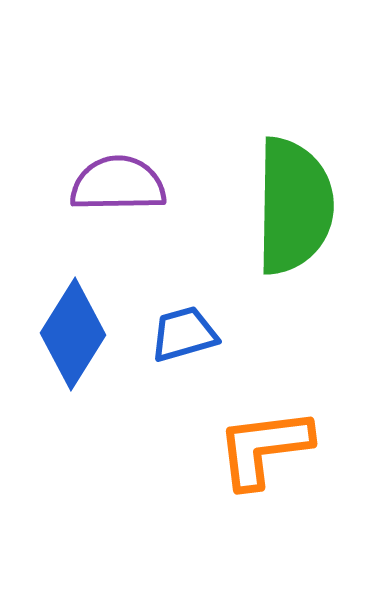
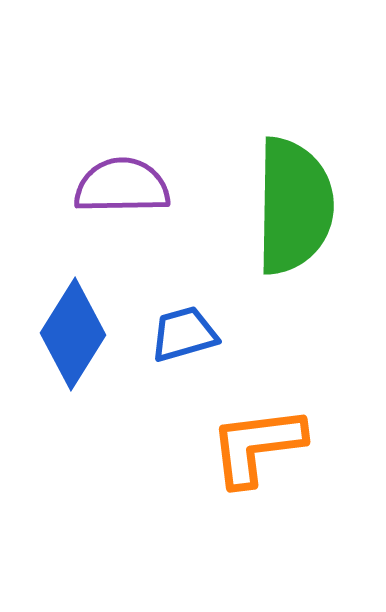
purple semicircle: moved 4 px right, 2 px down
orange L-shape: moved 7 px left, 2 px up
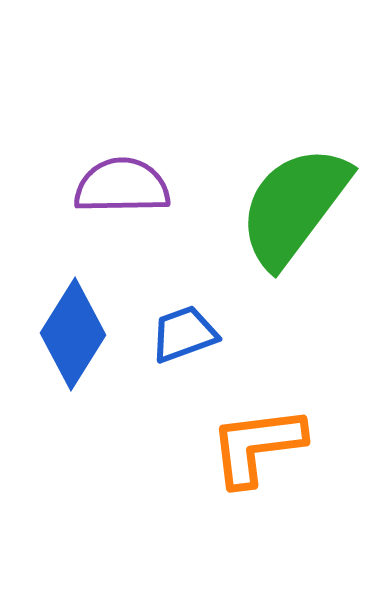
green semicircle: rotated 144 degrees counterclockwise
blue trapezoid: rotated 4 degrees counterclockwise
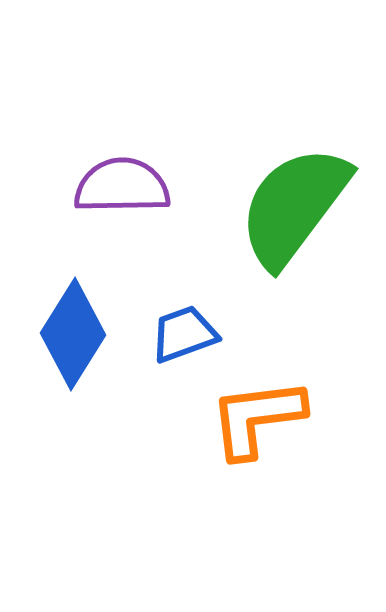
orange L-shape: moved 28 px up
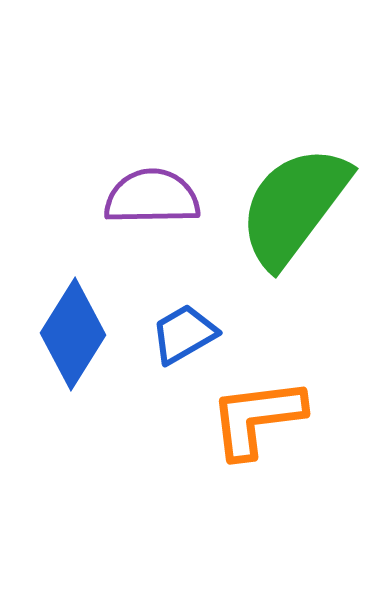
purple semicircle: moved 30 px right, 11 px down
blue trapezoid: rotated 10 degrees counterclockwise
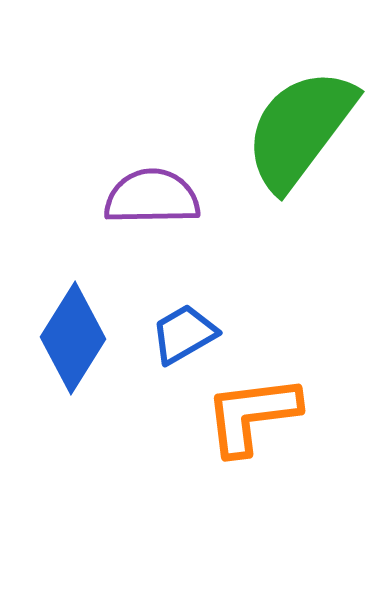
green semicircle: moved 6 px right, 77 px up
blue diamond: moved 4 px down
orange L-shape: moved 5 px left, 3 px up
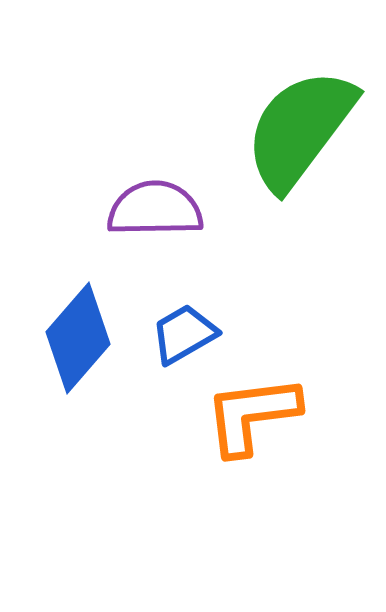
purple semicircle: moved 3 px right, 12 px down
blue diamond: moved 5 px right; rotated 9 degrees clockwise
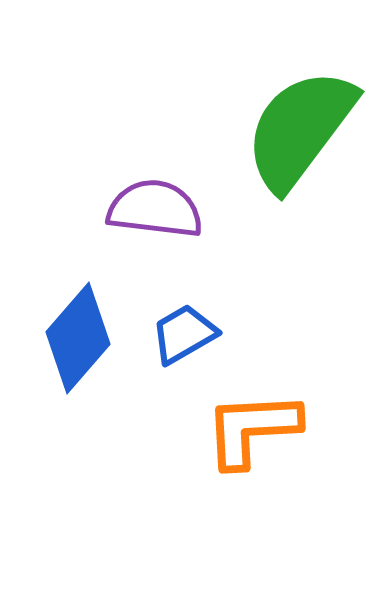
purple semicircle: rotated 8 degrees clockwise
orange L-shape: moved 14 px down; rotated 4 degrees clockwise
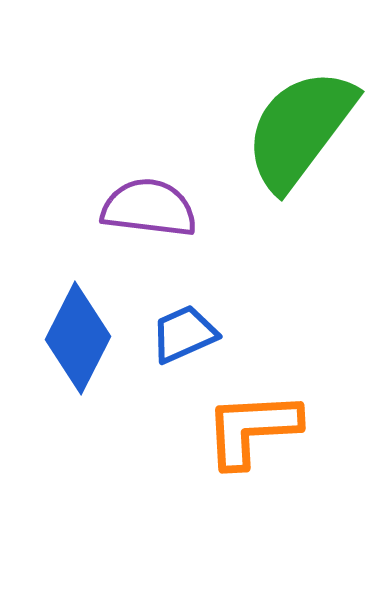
purple semicircle: moved 6 px left, 1 px up
blue trapezoid: rotated 6 degrees clockwise
blue diamond: rotated 14 degrees counterclockwise
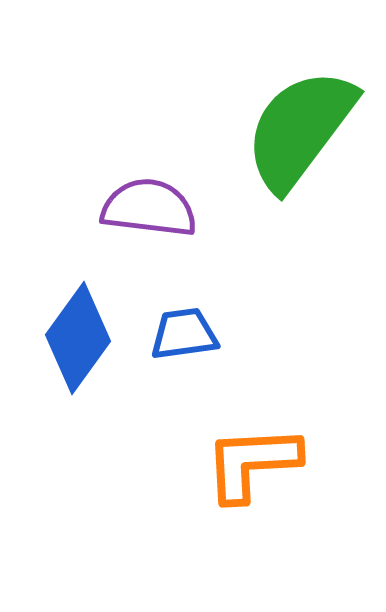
blue trapezoid: rotated 16 degrees clockwise
blue diamond: rotated 9 degrees clockwise
orange L-shape: moved 34 px down
